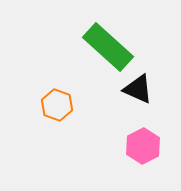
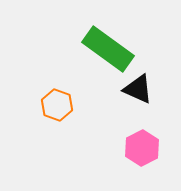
green rectangle: moved 2 px down; rotated 6 degrees counterclockwise
pink hexagon: moved 1 px left, 2 px down
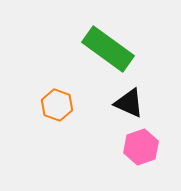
black triangle: moved 9 px left, 14 px down
pink hexagon: moved 1 px left, 1 px up; rotated 8 degrees clockwise
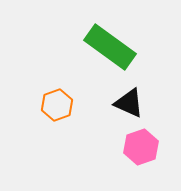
green rectangle: moved 2 px right, 2 px up
orange hexagon: rotated 20 degrees clockwise
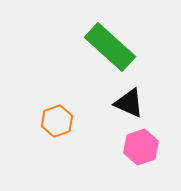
green rectangle: rotated 6 degrees clockwise
orange hexagon: moved 16 px down
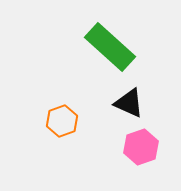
orange hexagon: moved 5 px right
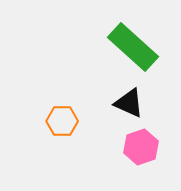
green rectangle: moved 23 px right
orange hexagon: rotated 20 degrees clockwise
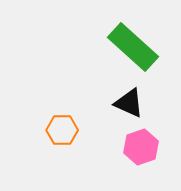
orange hexagon: moved 9 px down
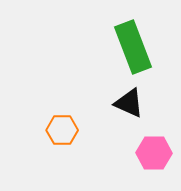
green rectangle: rotated 27 degrees clockwise
pink hexagon: moved 13 px right, 6 px down; rotated 20 degrees clockwise
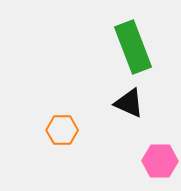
pink hexagon: moved 6 px right, 8 px down
